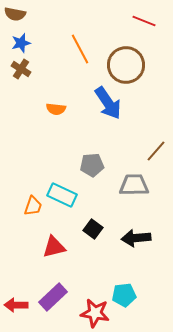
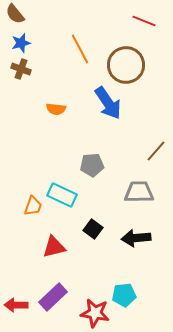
brown semicircle: rotated 40 degrees clockwise
brown cross: rotated 12 degrees counterclockwise
gray trapezoid: moved 5 px right, 7 px down
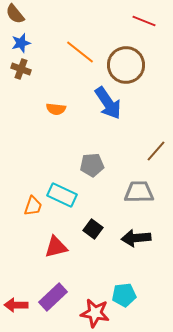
orange line: moved 3 px down; rotated 24 degrees counterclockwise
red triangle: moved 2 px right
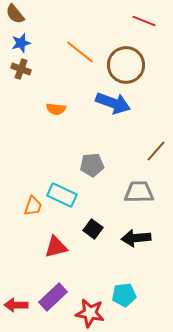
blue arrow: moved 5 px right; rotated 36 degrees counterclockwise
red star: moved 5 px left
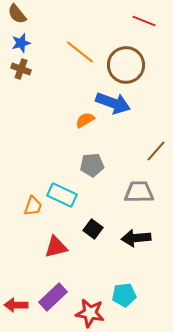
brown semicircle: moved 2 px right
orange semicircle: moved 29 px right, 11 px down; rotated 144 degrees clockwise
